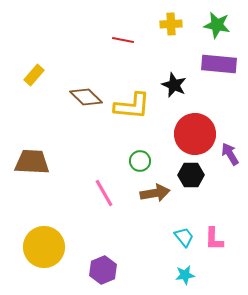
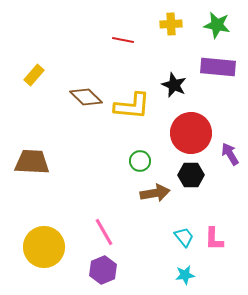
purple rectangle: moved 1 px left, 3 px down
red circle: moved 4 px left, 1 px up
pink line: moved 39 px down
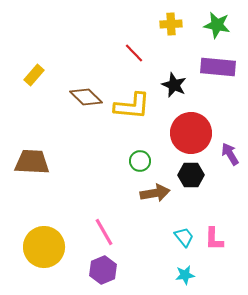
red line: moved 11 px right, 13 px down; rotated 35 degrees clockwise
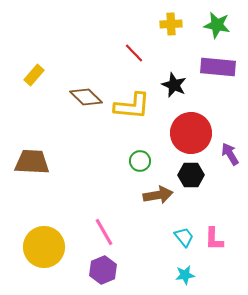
brown arrow: moved 3 px right, 2 px down
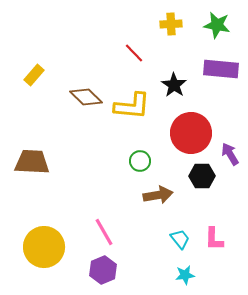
purple rectangle: moved 3 px right, 2 px down
black star: rotated 10 degrees clockwise
black hexagon: moved 11 px right, 1 px down
cyan trapezoid: moved 4 px left, 2 px down
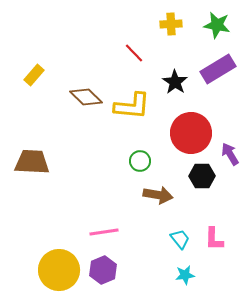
purple rectangle: moved 3 px left; rotated 36 degrees counterclockwise
black star: moved 1 px right, 3 px up
brown arrow: rotated 20 degrees clockwise
pink line: rotated 68 degrees counterclockwise
yellow circle: moved 15 px right, 23 px down
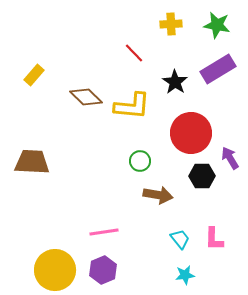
purple arrow: moved 4 px down
yellow circle: moved 4 px left
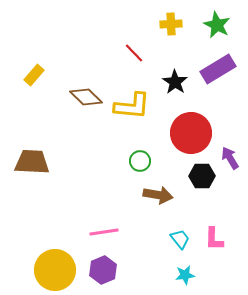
green star: rotated 16 degrees clockwise
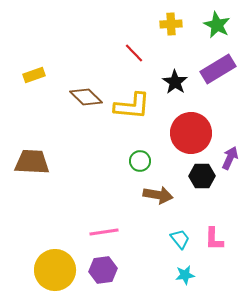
yellow rectangle: rotated 30 degrees clockwise
purple arrow: rotated 55 degrees clockwise
purple hexagon: rotated 16 degrees clockwise
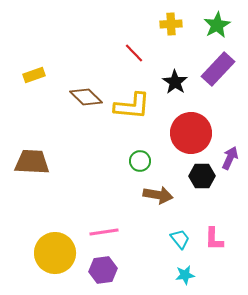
green star: rotated 16 degrees clockwise
purple rectangle: rotated 16 degrees counterclockwise
yellow circle: moved 17 px up
